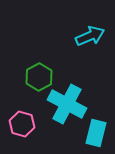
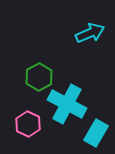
cyan arrow: moved 3 px up
pink hexagon: moved 6 px right; rotated 10 degrees clockwise
cyan rectangle: rotated 16 degrees clockwise
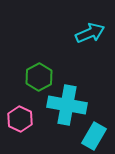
cyan cross: moved 1 px down; rotated 18 degrees counterclockwise
pink hexagon: moved 8 px left, 5 px up
cyan rectangle: moved 2 px left, 3 px down
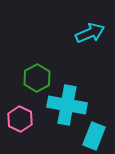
green hexagon: moved 2 px left, 1 px down
cyan rectangle: rotated 8 degrees counterclockwise
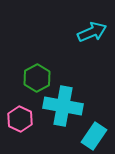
cyan arrow: moved 2 px right, 1 px up
cyan cross: moved 4 px left, 1 px down
cyan rectangle: rotated 12 degrees clockwise
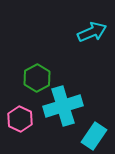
cyan cross: rotated 27 degrees counterclockwise
